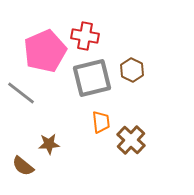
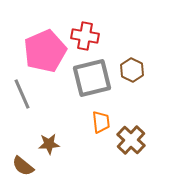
gray line: moved 1 px right, 1 px down; rotated 28 degrees clockwise
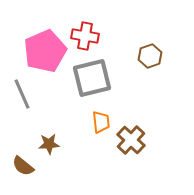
brown hexagon: moved 18 px right, 14 px up; rotated 15 degrees clockwise
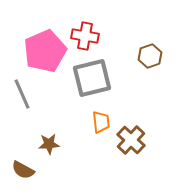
brown semicircle: moved 4 px down; rotated 10 degrees counterclockwise
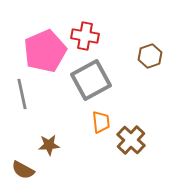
gray square: moved 1 px left, 2 px down; rotated 15 degrees counterclockwise
gray line: rotated 12 degrees clockwise
brown star: moved 1 px down
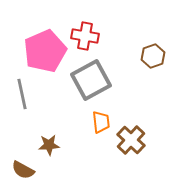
brown hexagon: moved 3 px right
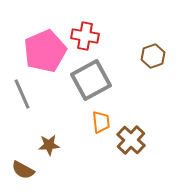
gray line: rotated 12 degrees counterclockwise
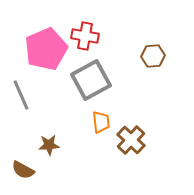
pink pentagon: moved 1 px right, 2 px up
brown hexagon: rotated 15 degrees clockwise
gray line: moved 1 px left, 1 px down
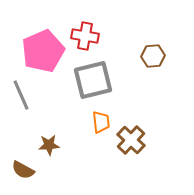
pink pentagon: moved 3 px left, 2 px down
gray square: moved 2 px right; rotated 15 degrees clockwise
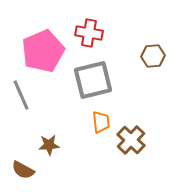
red cross: moved 4 px right, 3 px up
